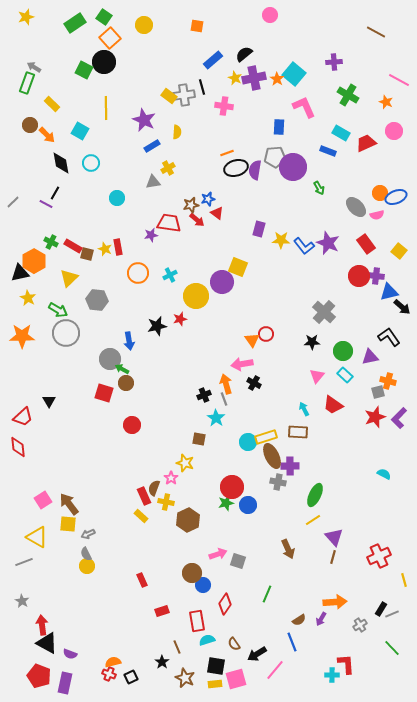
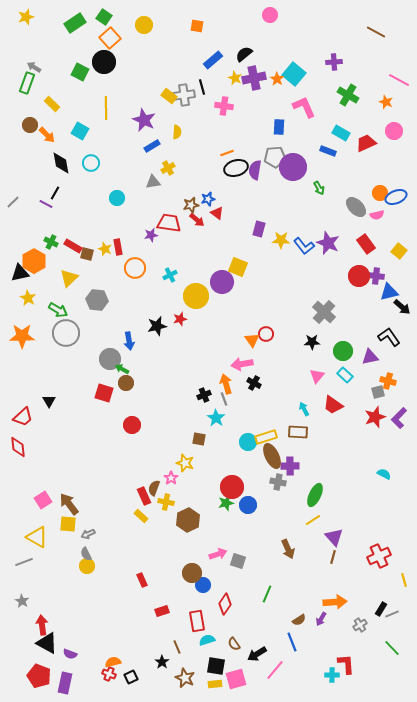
green square at (84, 70): moved 4 px left, 2 px down
orange circle at (138, 273): moved 3 px left, 5 px up
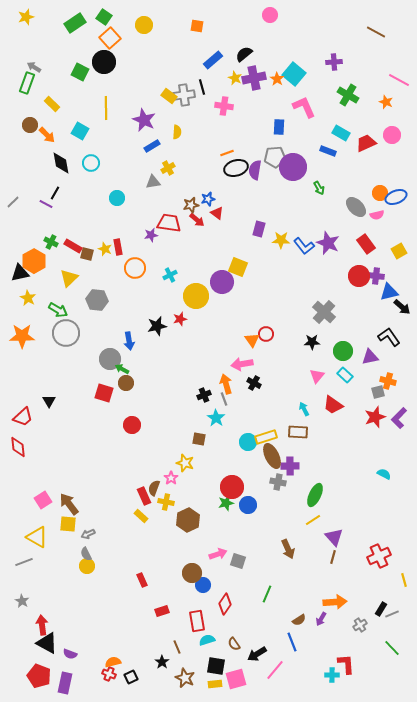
pink circle at (394, 131): moved 2 px left, 4 px down
yellow square at (399, 251): rotated 21 degrees clockwise
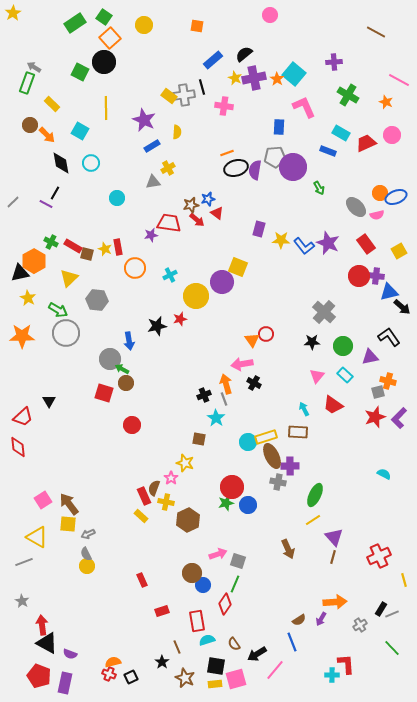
yellow star at (26, 17): moved 13 px left, 4 px up; rotated 14 degrees counterclockwise
green circle at (343, 351): moved 5 px up
green line at (267, 594): moved 32 px left, 10 px up
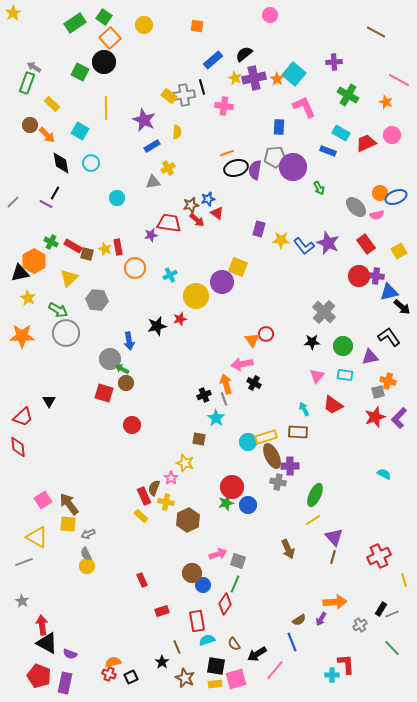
cyan rectangle at (345, 375): rotated 35 degrees counterclockwise
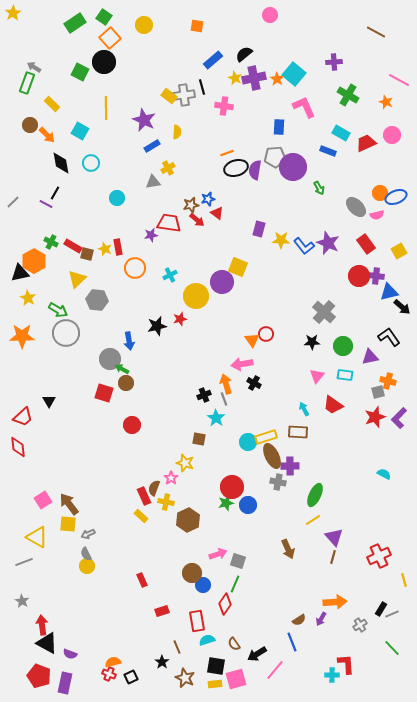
yellow triangle at (69, 278): moved 8 px right, 1 px down
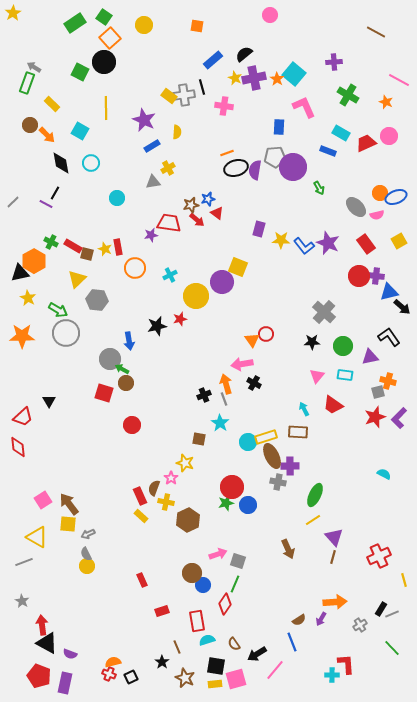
pink circle at (392, 135): moved 3 px left, 1 px down
yellow square at (399, 251): moved 10 px up
cyan star at (216, 418): moved 4 px right, 5 px down
red rectangle at (144, 496): moved 4 px left
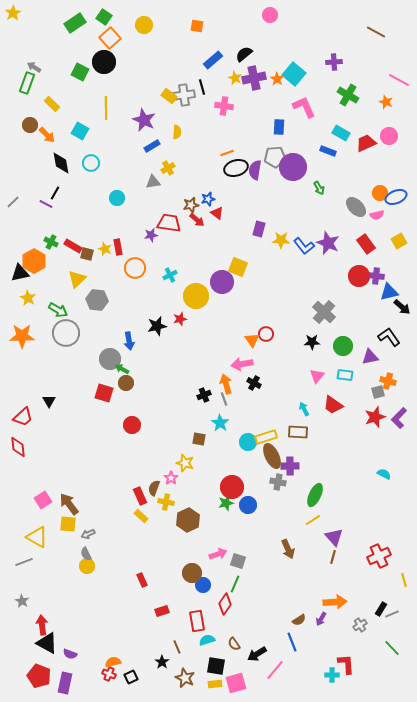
pink square at (236, 679): moved 4 px down
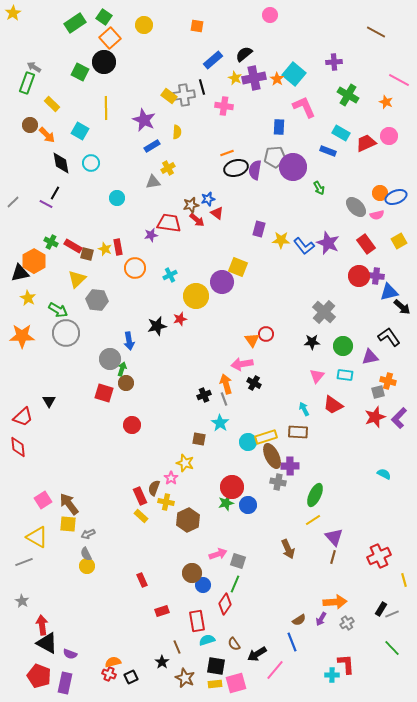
green arrow at (122, 369): rotated 80 degrees clockwise
gray cross at (360, 625): moved 13 px left, 2 px up
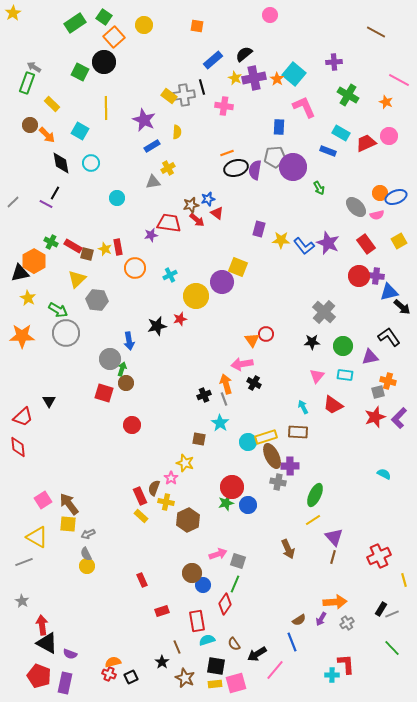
orange square at (110, 38): moved 4 px right, 1 px up
cyan arrow at (304, 409): moved 1 px left, 2 px up
